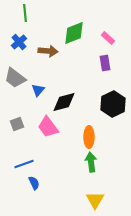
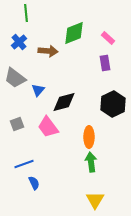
green line: moved 1 px right
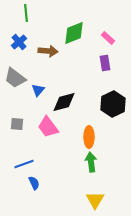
gray square: rotated 24 degrees clockwise
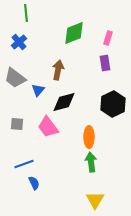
pink rectangle: rotated 64 degrees clockwise
brown arrow: moved 10 px right, 19 px down; rotated 84 degrees counterclockwise
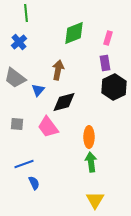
black hexagon: moved 1 px right, 17 px up
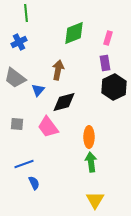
blue cross: rotated 14 degrees clockwise
